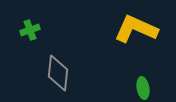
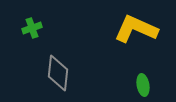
green cross: moved 2 px right, 2 px up
green ellipse: moved 3 px up
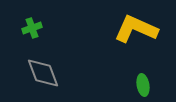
gray diamond: moved 15 px left; rotated 27 degrees counterclockwise
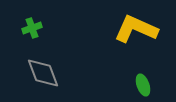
green ellipse: rotated 10 degrees counterclockwise
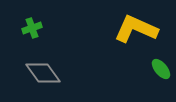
gray diamond: rotated 15 degrees counterclockwise
green ellipse: moved 18 px right, 16 px up; rotated 20 degrees counterclockwise
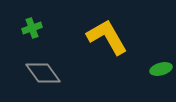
yellow L-shape: moved 29 px left, 8 px down; rotated 36 degrees clockwise
green ellipse: rotated 65 degrees counterclockwise
